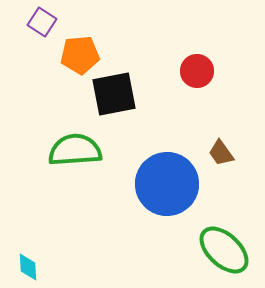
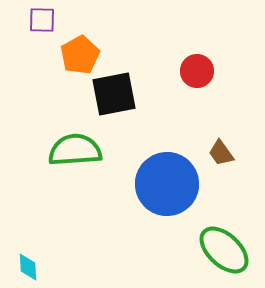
purple square: moved 2 px up; rotated 32 degrees counterclockwise
orange pentagon: rotated 24 degrees counterclockwise
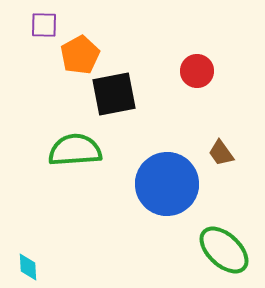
purple square: moved 2 px right, 5 px down
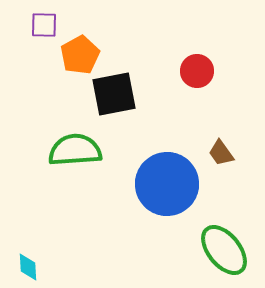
green ellipse: rotated 8 degrees clockwise
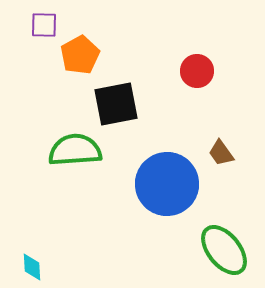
black square: moved 2 px right, 10 px down
cyan diamond: moved 4 px right
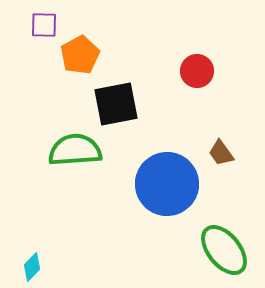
cyan diamond: rotated 48 degrees clockwise
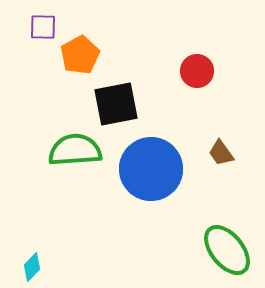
purple square: moved 1 px left, 2 px down
blue circle: moved 16 px left, 15 px up
green ellipse: moved 3 px right
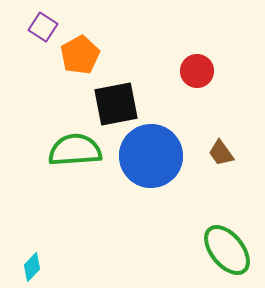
purple square: rotated 32 degrees clockwise
blue circle: moved 13 px up
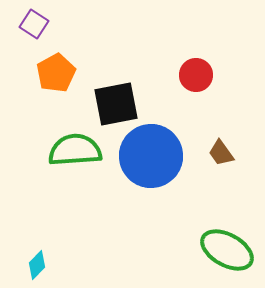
purple square: moved 9 px left, 3 px up
orange pentagon: moved 24 px left, 18 px down
red circle: moved 1 px left, 4 px down
green ellipse: rotated 22 degrees counterclockwise
cyan diamond: moved 5 px right, 2 px up
